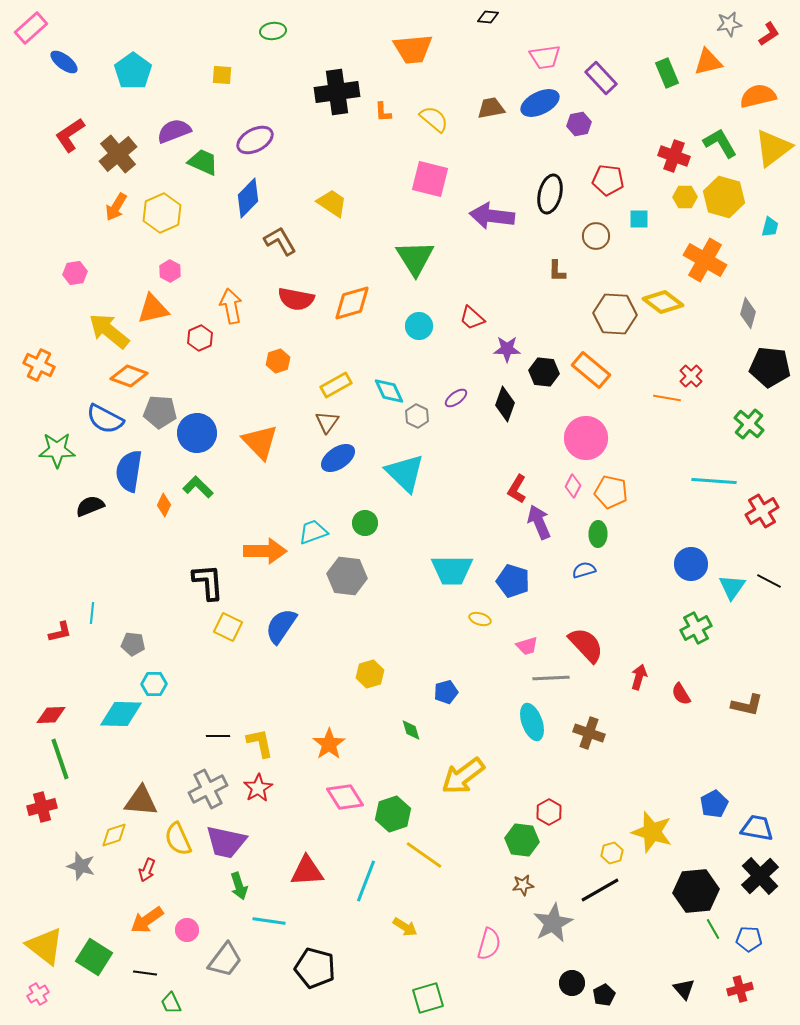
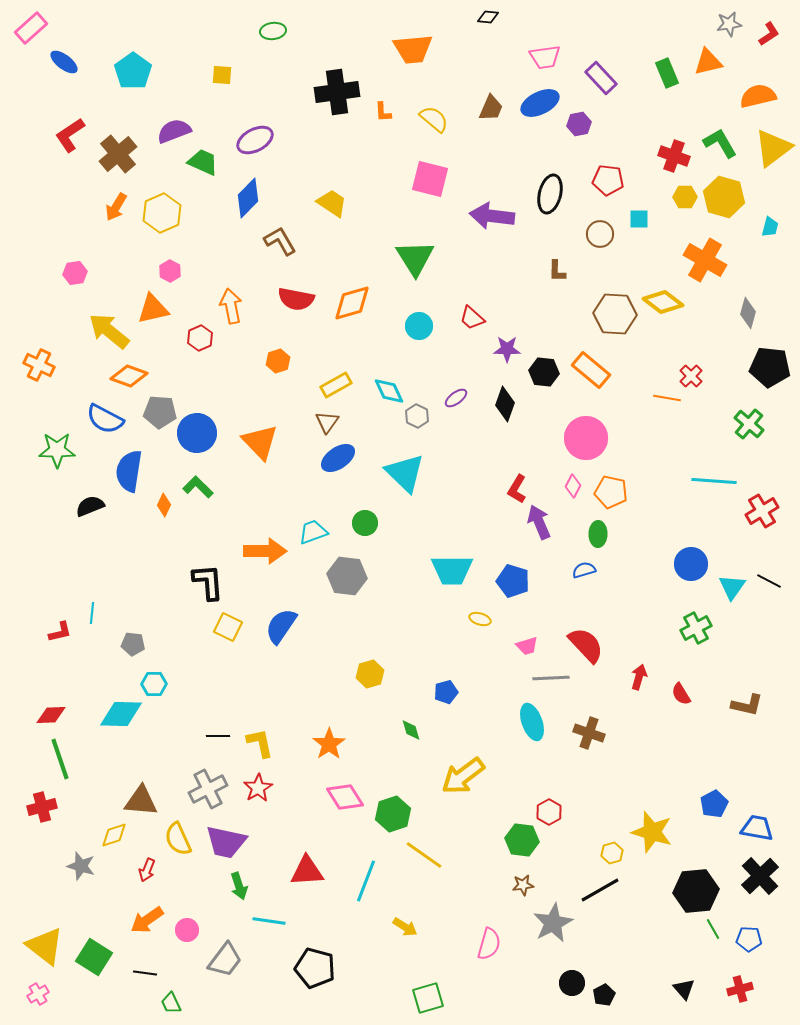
brown trapezoid at (491, 108): rotated 124 degrees clockwise
brown circle at (596, 236): moved 4 px right, 2 px up
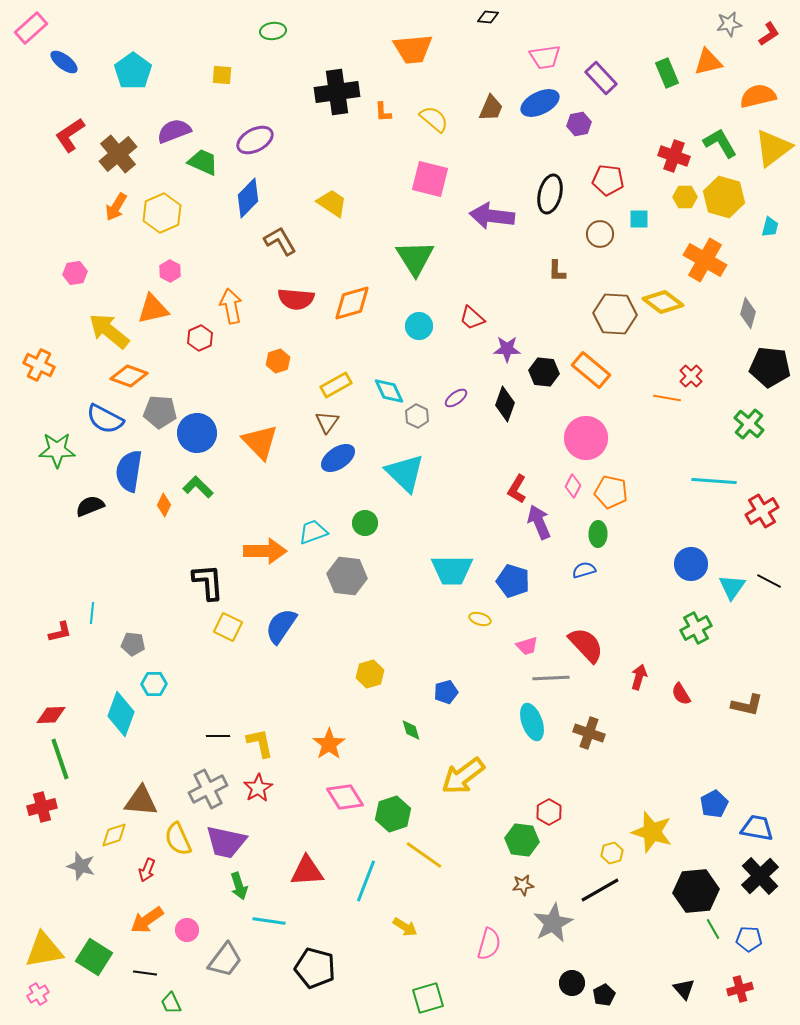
red semicircle at (296, 299): rotated 6 degrees counterclockwise
cyan diamond at (121, 714): rotated 72 degrees counterclockwise
yellow triangle at (45, 946): moved 1 px left, 4 px down; rotated 48 degrees counterclockwise
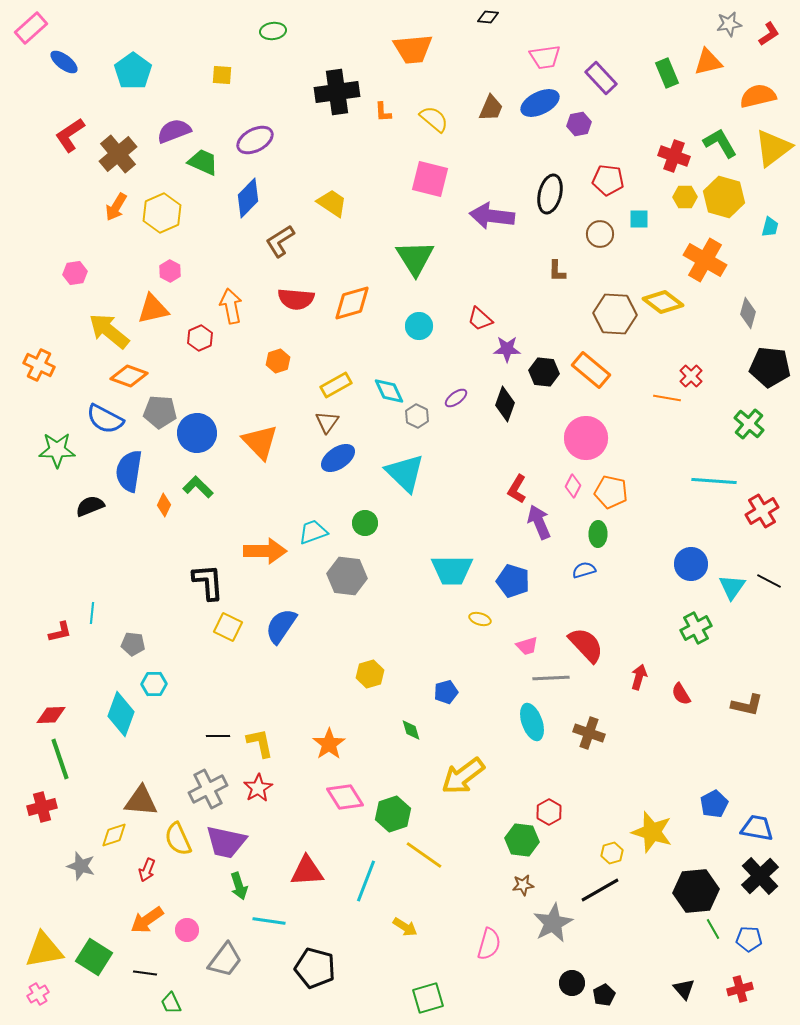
brown L-shape at (280, 241): rotated 92 degrees counterclockwise
red trapezoid at (472, 318): moved 8 px right, 1 px down
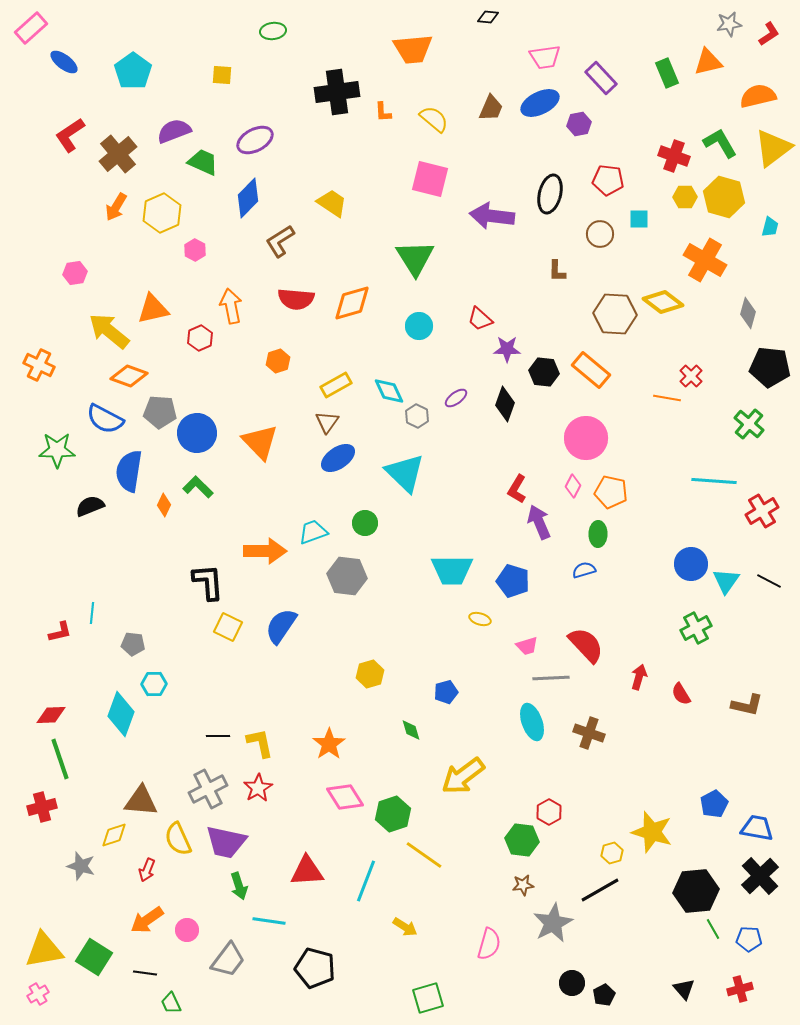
pink hexagon at (170, 271): moved 25 px right, 21 px up
cyan triangle at (732, 587): moved 6 px left, 6 px up
gray trapezoid at (225, 960): moved 3 px right
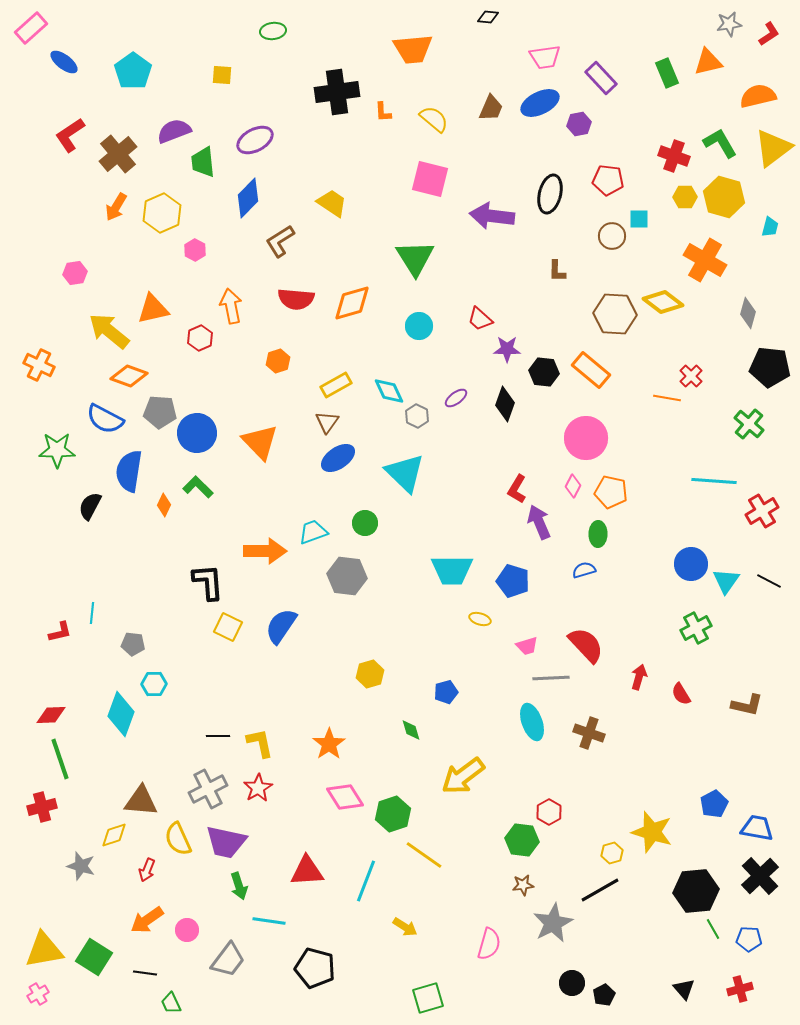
green trapezoid at (203, 162): rotated 120 degrees counterclockwise
brown circle at (600, 234): moved 12 px right, 2 px down
black semicircle at (90, 506): rotated 40 degrees counterclockwise
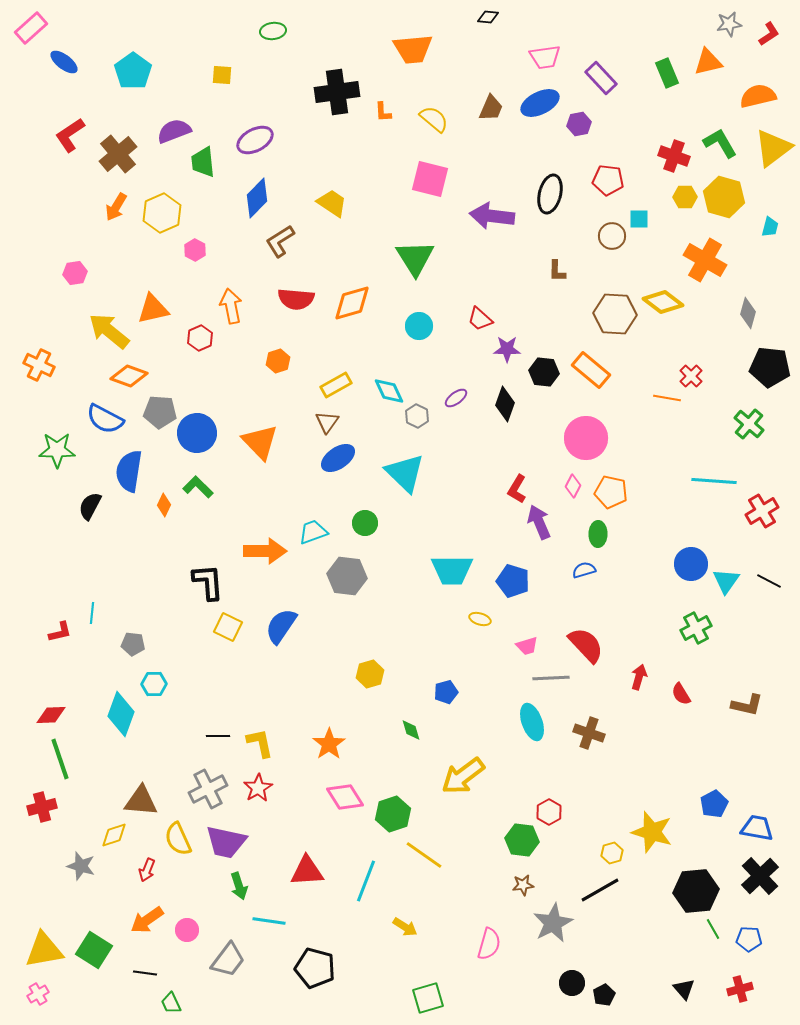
blue diamond at (248, 198): moved 9 px right
green square at (94, 957): moved 7 px up
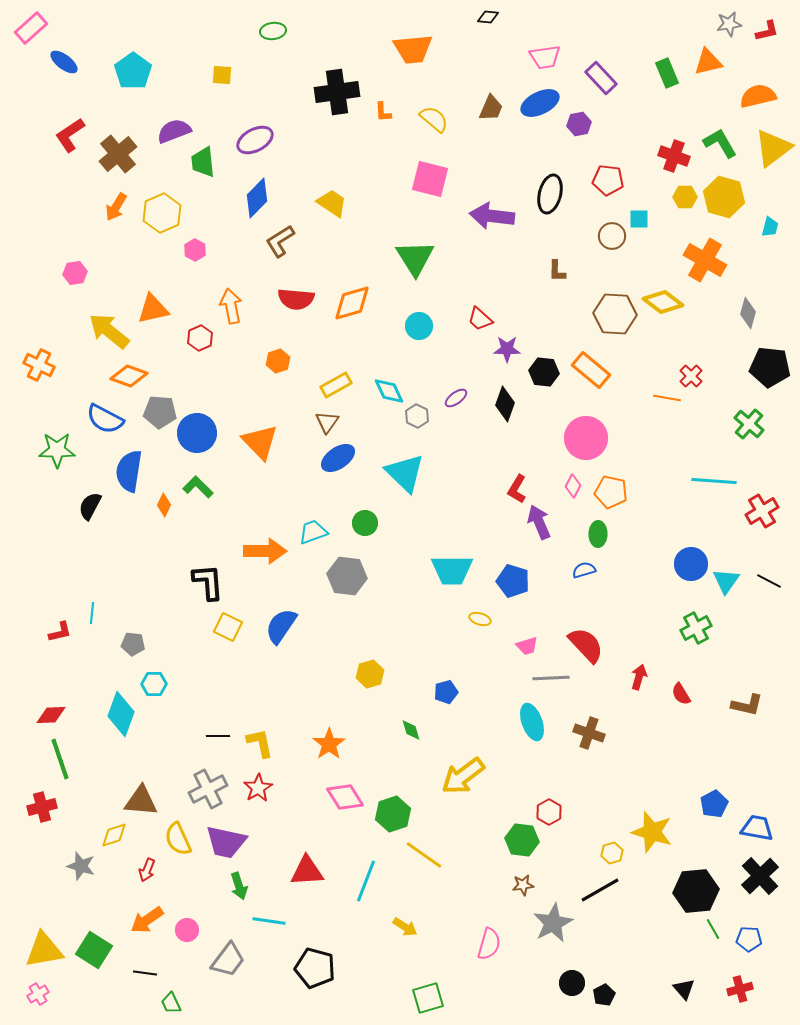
red L-shape at (769, 34): moved 2 px left, 3 px up; rotated 20 degrees clockwise
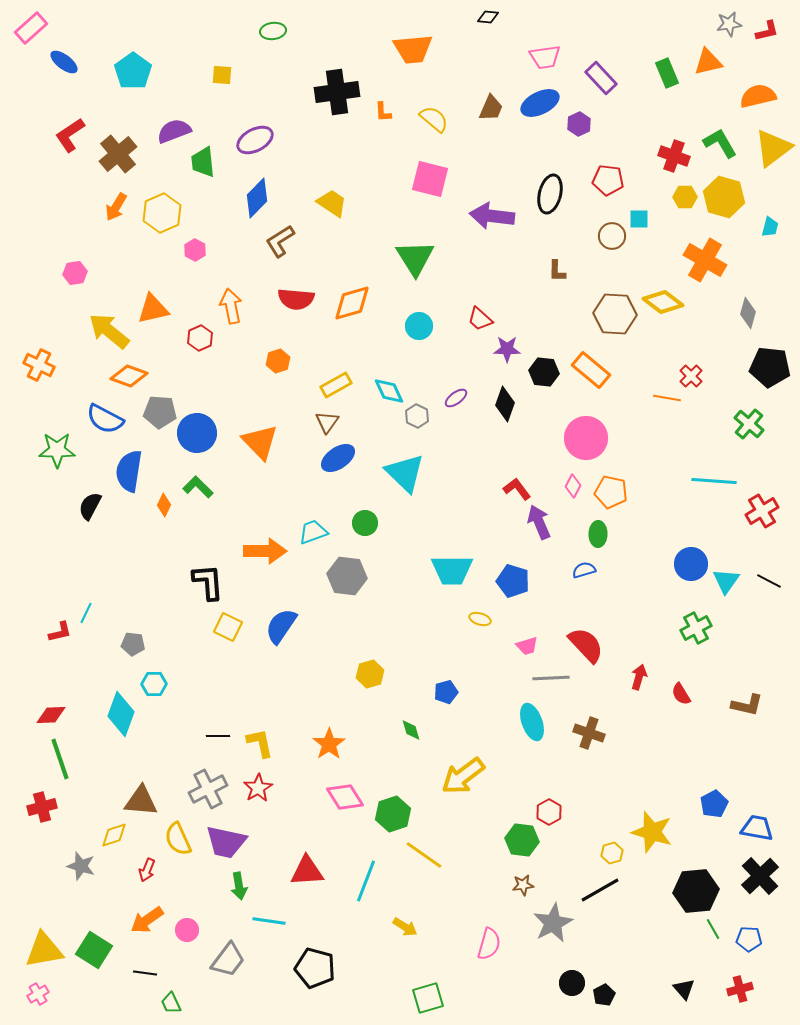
purple hexagon at (579, 124): rotated 15 degrees counterclockwise
red L-shape at (517, 489): rotated 112 degrees clockwise
cyan line at (92, 613): moved 6 px left; rotated 20 degrees clockwise
green arrow at (239, 886): rotated 8 degrees clockwise
